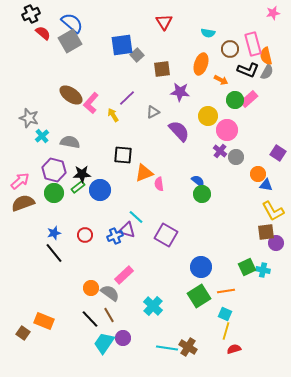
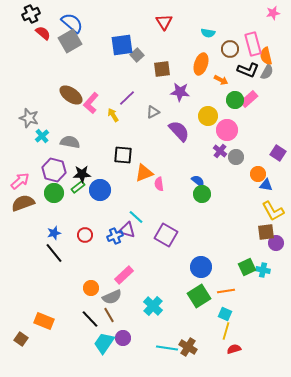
gray semicircle at (110, 293): moved 2 px right, 4 px down; rotated 120 degrees clockwise
brown square at (23, 333): moved 2 px left, 6 px down
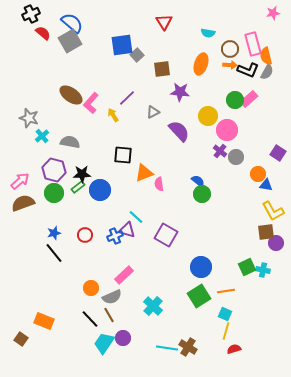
orange arrow at (221, 80): moved 9 px right, 15 px up; rotated 24 degrees counterclockwise
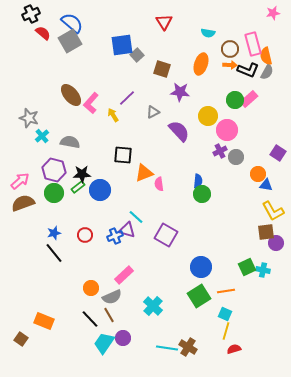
brown square at (162, 69): rotated 24 degrees clockwise
brown ellipse at (71, 95): rotated 15 degrees clockwise
purple cross at (220, 151): rotated 24 degrees clockwise
blue semicircle at (198, 181): rotated 56 degrees clockwise
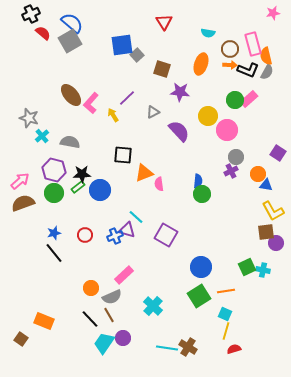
purple cross at (220, 151): moved 11 px right, 20 px down
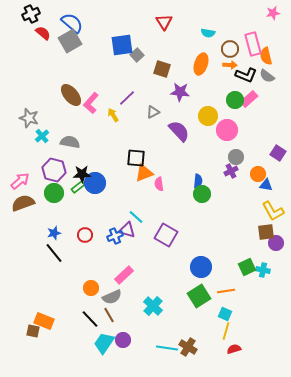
black L-shape at (248, 70): moved 2 px left, 5 px down
gray semicircle at (267, 72): moved 4 px down; rotated 98 degrees clockwise
black square at (123, 155): moved 13 px right, 3 px down
blue circle at (100, 190): moved 5 px left, 7 px up
purple circle at (123, 338): moved 2 px down
brown square at (21, 339): moved 12 px right, 8 px up; rotated 24 degrees counterclockwise
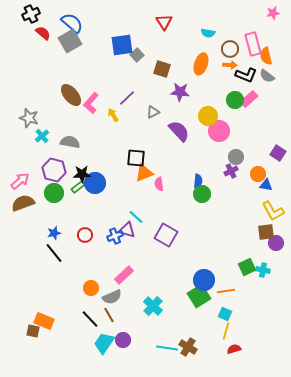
pink circle at (227, 130): moved 8 px left, 1 px down
blue circle at (201, 267): moved 3 px right, 13 px down
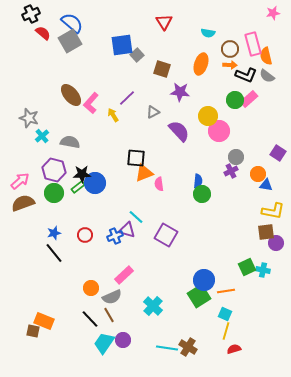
yellow L-shape at (273, 211): rotated 50 degrees counterclockwise
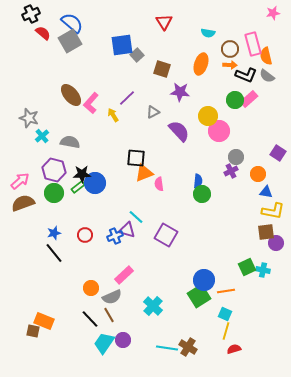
blue triangle at (266, 185): moved 7 px down
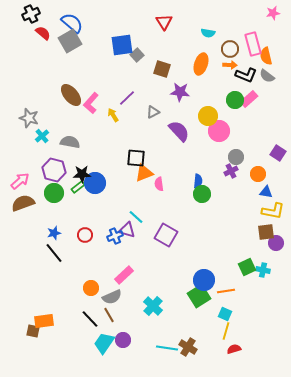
orange rectangle at (44, 321): rotated 30 degrees counterclockwise
